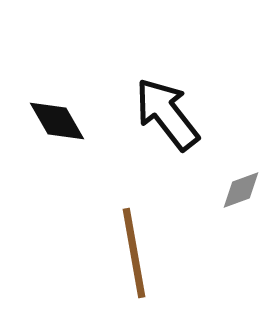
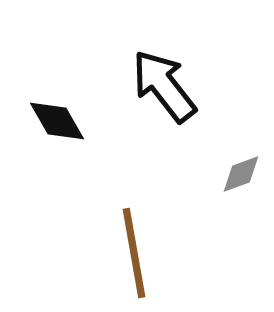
black arrow: moved 3 px left, 28 px up
gray diamond: moved 16 px up
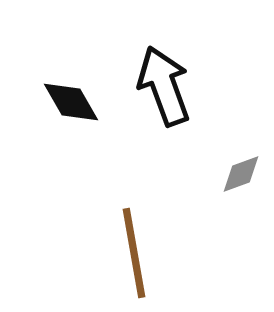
black arrow: rotated 18 degrees clockwise
black diamond: moved 14 px right, 19 px up
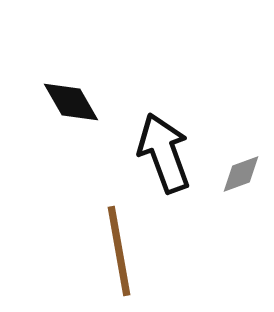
black arrow: moved 67 px down
brown line: moved 15 px left, 2 px up
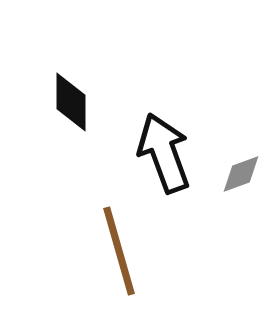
black diamond: rotated 30 degrees clockwise
brown line: rotated 6 degrees counterclockwise
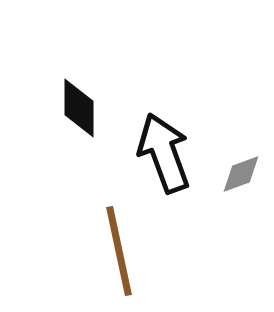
black diamond: moved 8 px right, 6 px down
brown line: rotated 4 degrees clockwise
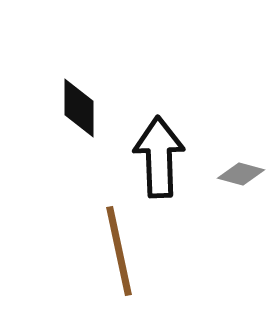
black arrow: moved 5 px left, 4 px down; rotated 18 degrees clockwise
gray diamond: rotated 36 degrees clockwise
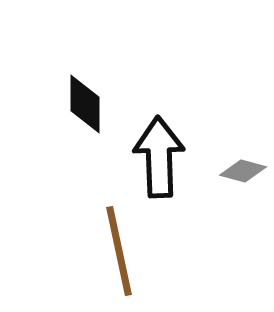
black diamond: moved 6 px right, 4 px up
gray diamond: moved 2 px right, 3 px up
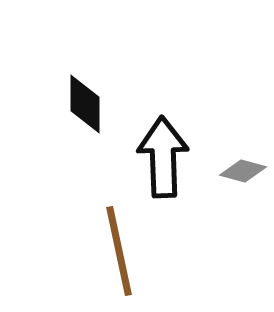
black arrow: moved 4 px right
